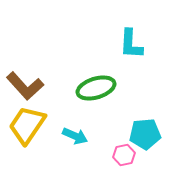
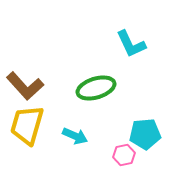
cyan L-shape: rotated 28 degrees counterclockwise
yellow trapezoid: rotated 18 degrees counterclockwise
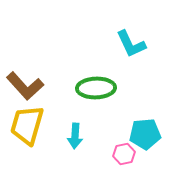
green ellipse: rotated 15 degrees clockwise
cyan arrow: rotated 70 degrees clockwise
pink hexagon: moved 1 px up
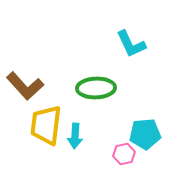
yellow trapezoid: moved 19 px right; rotated 9 degrees counterclockwise
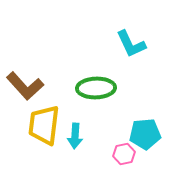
yellow trapezoid: moved 2 px left
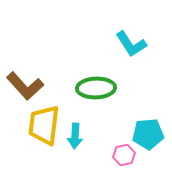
cyan L-shape: rotated 8 degrees counterclockwise
cyan pentagon: moved 3 px right
pink hexagon: moved 1 px down
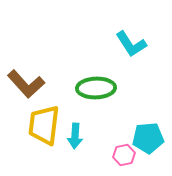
brown L-shape: moved 1 px right, 2 px up
cyan pentagon: moved 4 px down
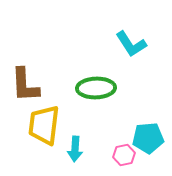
brown L-shape: moved 1 px left, 1 px down; rotated 39 degrees clockwise
cyan arrow: moved 13 px down
